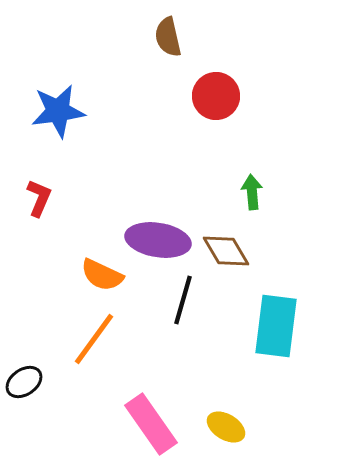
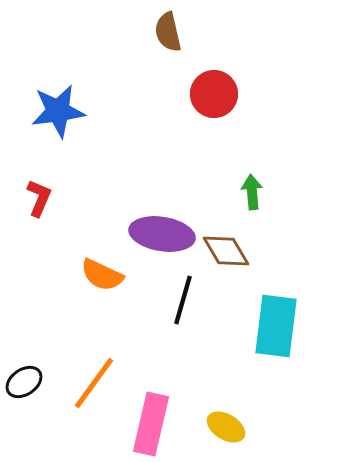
brown semicircle: moved 5 px up
red circle: moved 2 px left, 2 px up
purple ellipse: moved 4 px right, 6 px up
orange line: moved 44 px down
pink rectangle: rotated 48 degrees clockwise
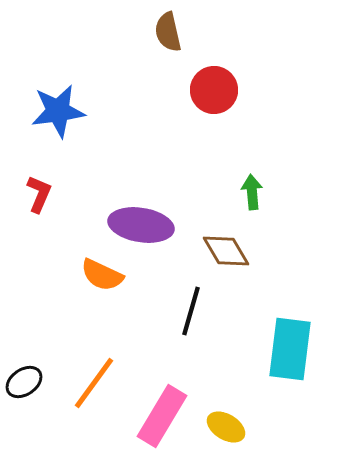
red circle: moved 4 px up
red L-shape: moved 4 px up
purple ellipse: moved 21 px left, 9 px up
black line: moved 8 px right, 11 px down
cyan rectangle: moved 14 px right, 23 px down
pink rectangle: moved 11 px right, 8 px up; rotated 18 degrees clockwise
